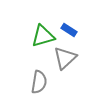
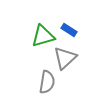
gray semicircle: moved 8 px right
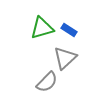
green triangle: moved 1 px left, 8 px up
gray semicircle: rotated 35 degrees clockwise
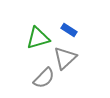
green triangle: moved 4 px left, 10 px down
gray semicircle: moved 3 px left, 4 px up
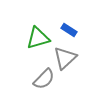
gray semicircle: moved 1 px down
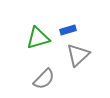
blue rectangle: moved 1 px left; rotated 49 degrees counterclockwise
gray triangle: moved 13 px right, 3 px up
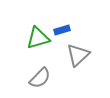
blue rectangle: moved 6 px left
gray semicircle: moved 4 px left, 1 px up
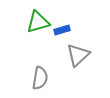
green triangle: moved 16 px up
gray semicircle: rotated 35 degrees counterclockwise
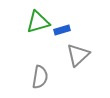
gray semicircle: moved 1 px up
